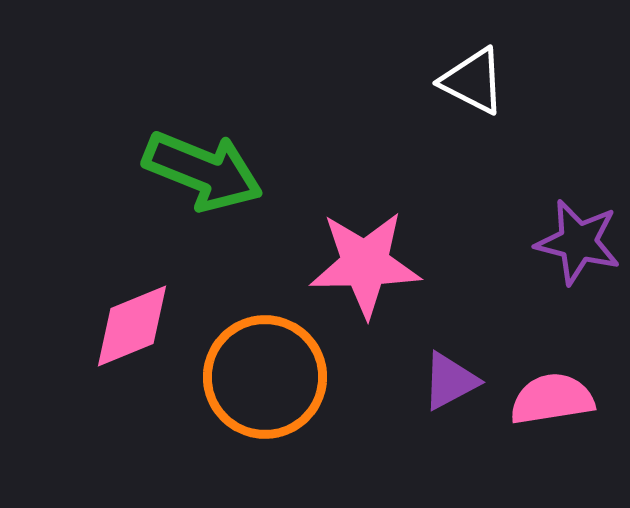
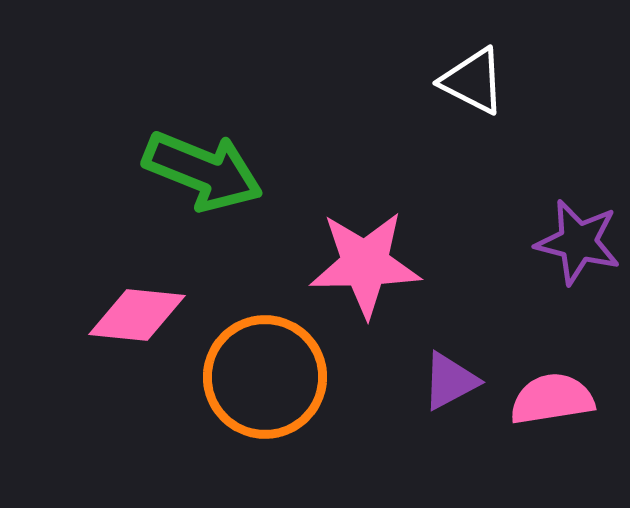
pink diamond: moved 5 px right, 11 px up; rotated 28 degrees clockwise
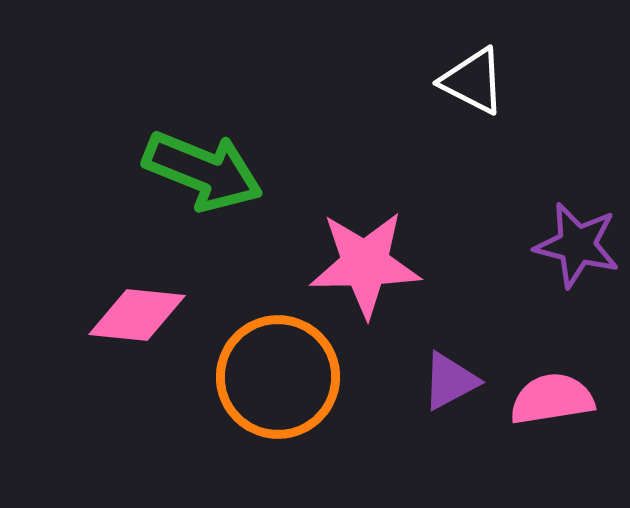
purple star: moved 1 px left, 3 px down
orange circle: moved 13 px right
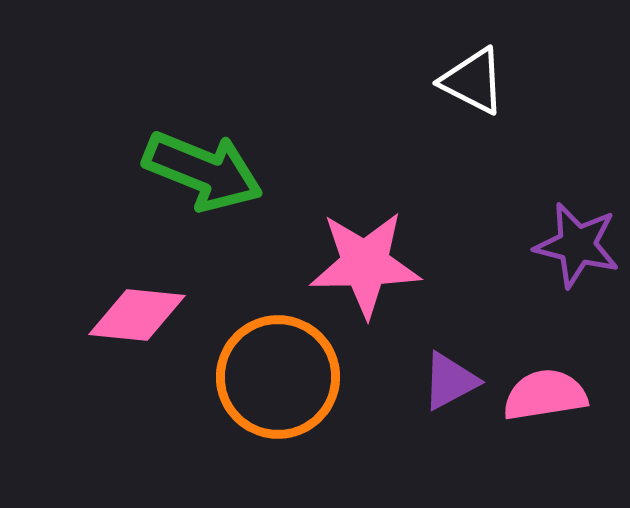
pink semicircle: moved 7 px left, 4 px up
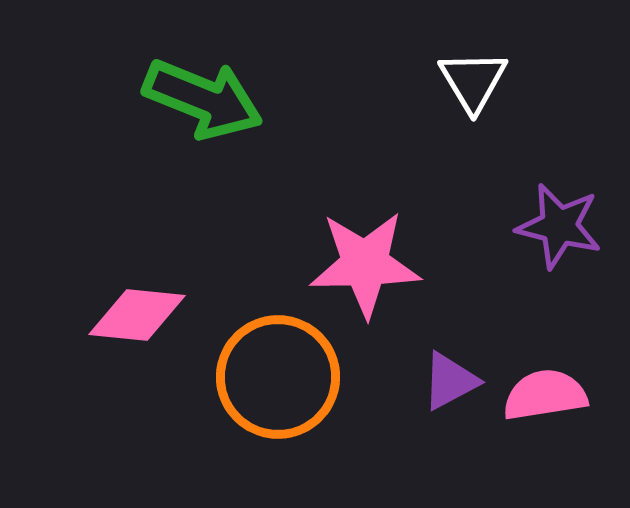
white triangle: rotated 32 degrees clockwise
green arrow: moved 72 px up
purple star: moved 18 px left, 19 px up
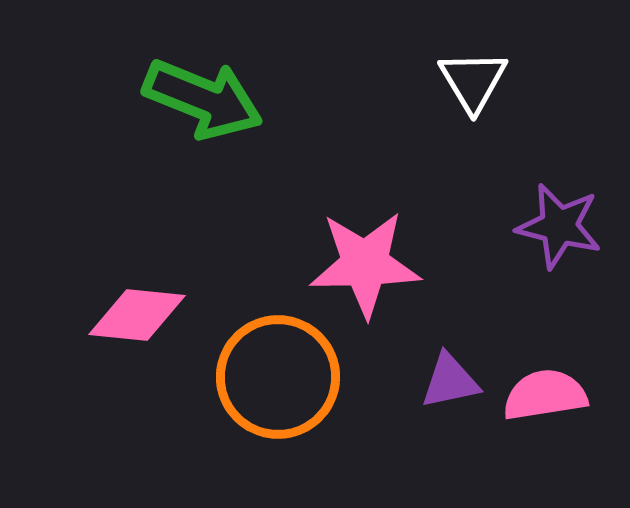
purple triangle: rotated 16 degrees clockwise
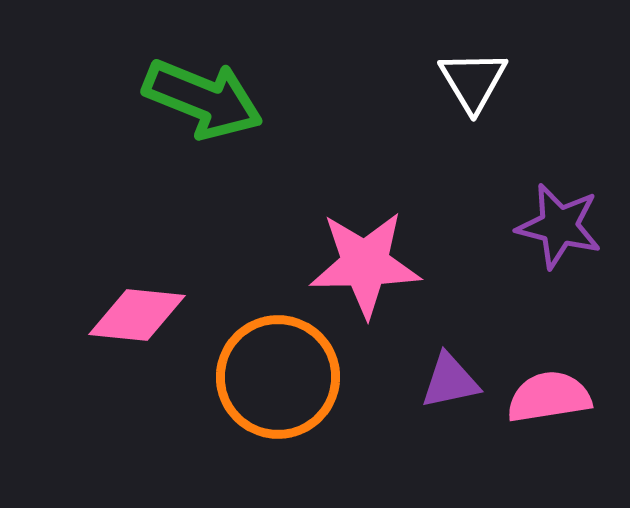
pink semicircle: moved 4 px right, 2 px down
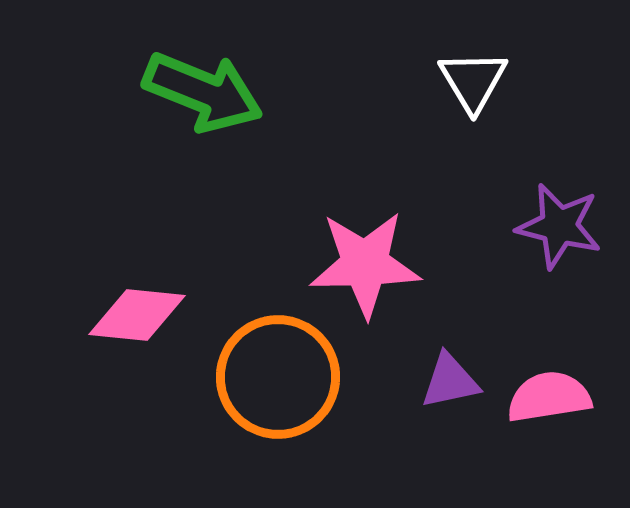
green arrow: moved 7 px up
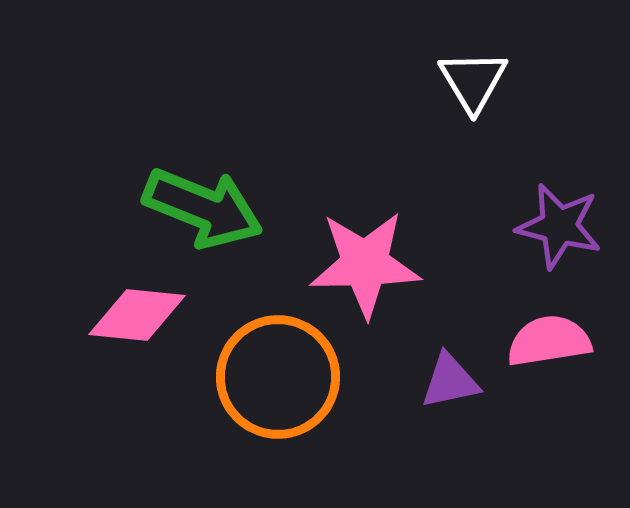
green arrow: moved 116 px down
pink semicircle: moved 56 px up
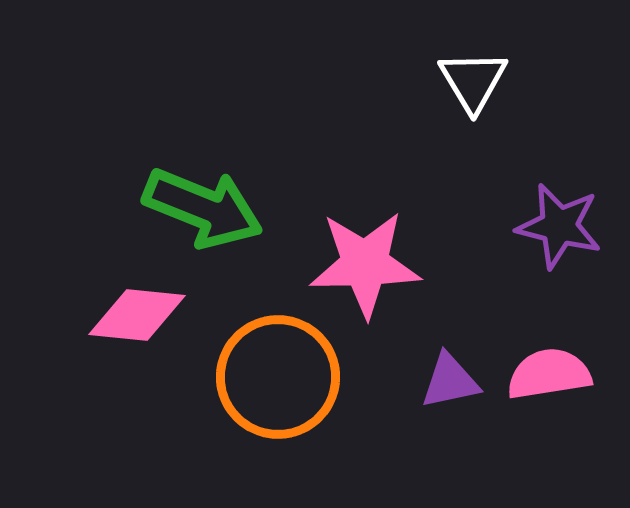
pink semicircle: moved 33 px down
